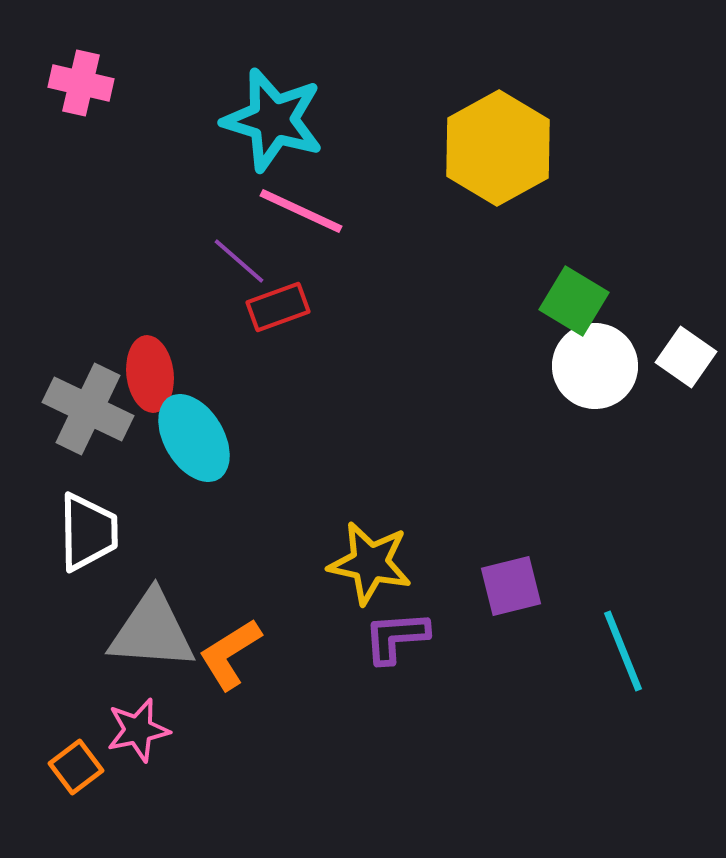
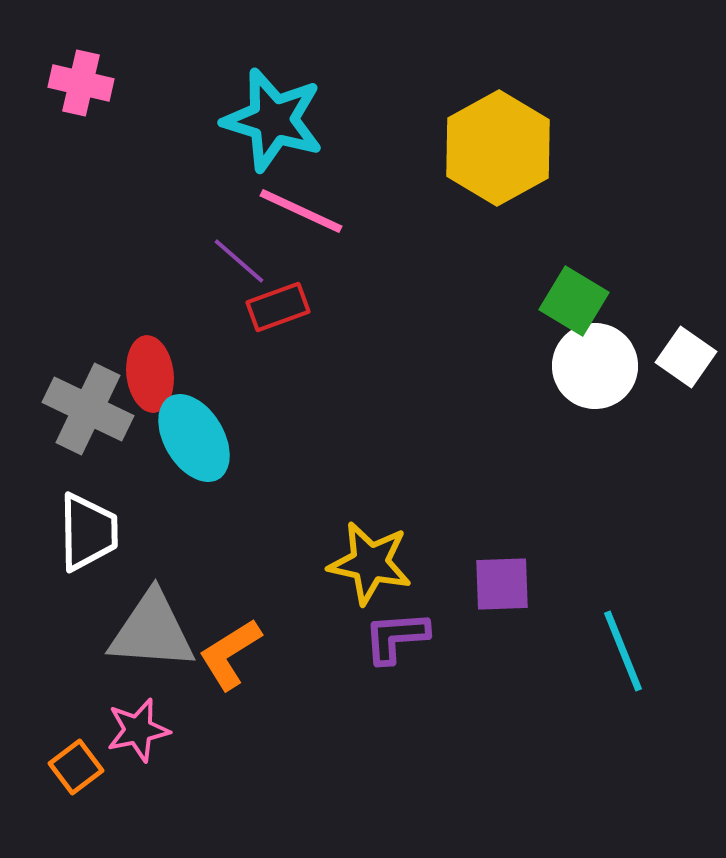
purple square: moved 9 px left, 2 px up; rotated 12 degrees clockwise
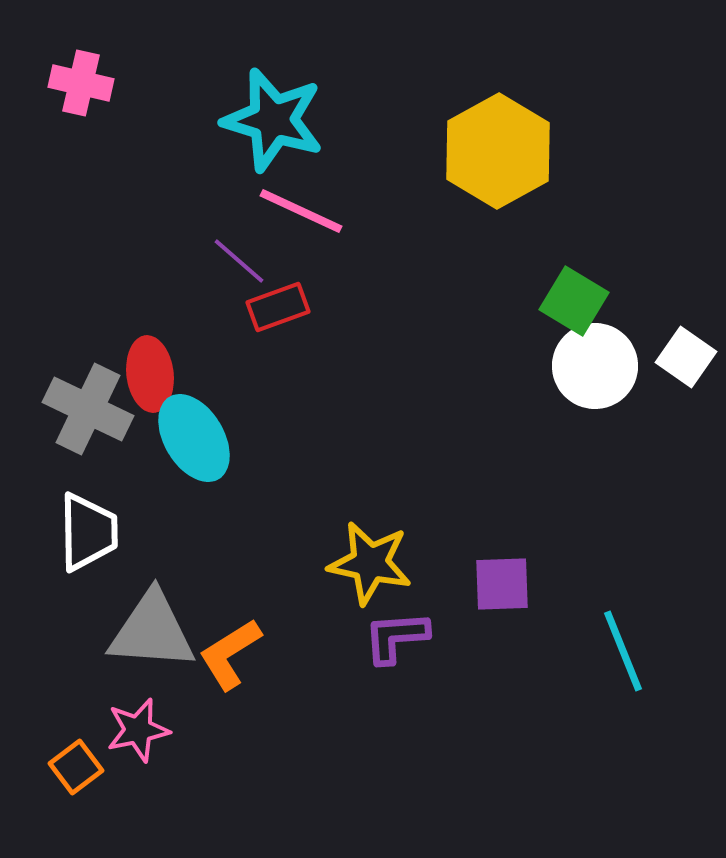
yellow hexagon: moved 3 px down
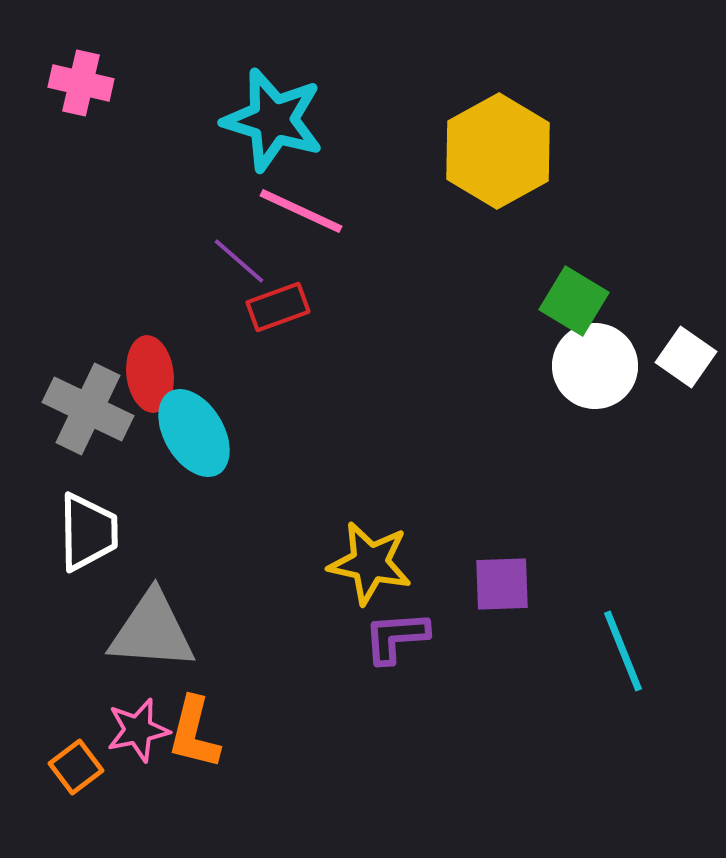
cyan ellipse: moved 5 px up
orange L-shape: moved 36 px left, 79 px down; rotated 44 degrees counterclockwise
